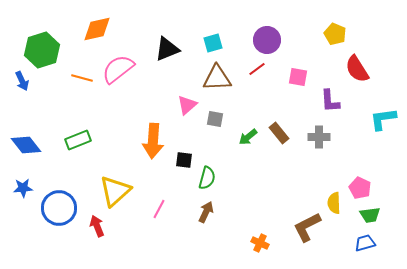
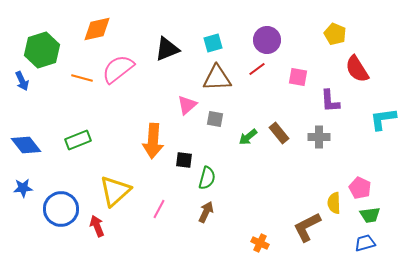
blue circle: moved 2 px right, 1 px down
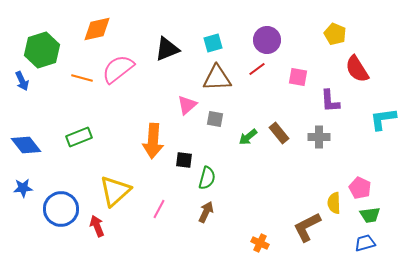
green rectangle: moved 1 px right, 3 px up
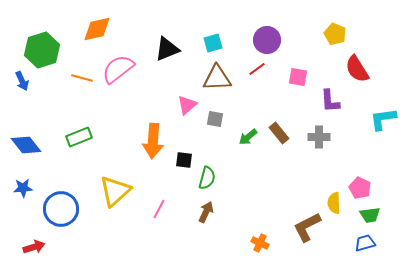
red arrow: moved 63 px left, 21 px down; rotated 95 degrees clockwise
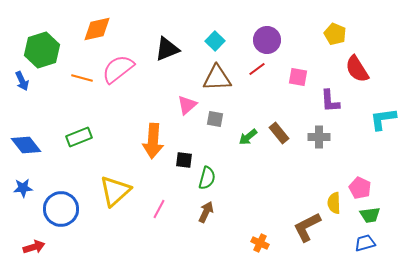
cyan square: moved 2 px right, 2 px up; rotated 30 degrees counterclockwise
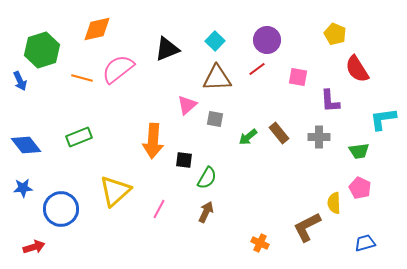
blue arrow: moved 2 px left
green semicircle: rotated 15 degrees clockwise
green trapezoid: moved 11 px left, 64 px up
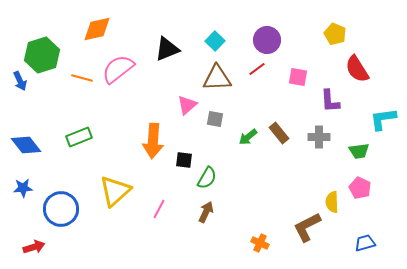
green hexagon: moved 5 px down
yellow semicircle: moved 2 px left, 1 px up
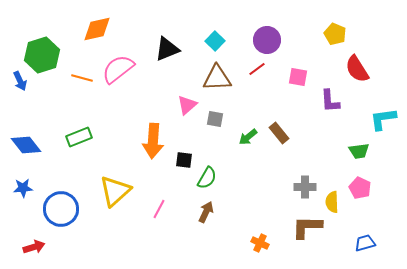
gray cross: moved 14 px left, 50 px down
brown L-shape: rotated 28 degrees clockwise
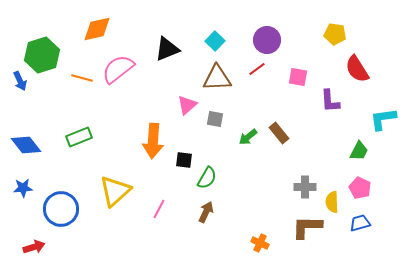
yellow pentagon: rotated 15 degrees counterclockwise
green trapezoid: rotated 55 degrees counterclockwise
blue trapezoid: moved 5 px left, 20 px up
